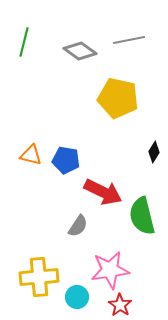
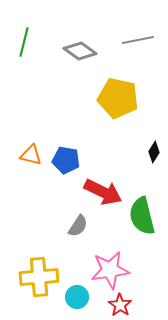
gray line: moved 9 px right
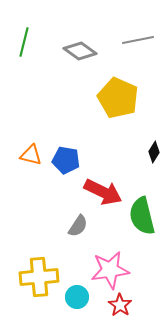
yellow pentagon: rotated 12 degrees clockwise
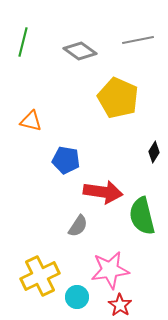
green line: moved 1 px left
orange triangle: moved 34 px up
red arrow: rotated 18 degrees counterclockwise
yellow cross: moved 1 px right, 1 px up; rotated 21 degrees counterclockwise
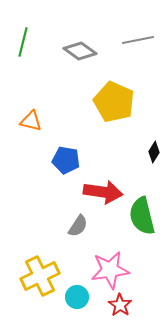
yellow pentagon: moved 4 px left, 4 px down
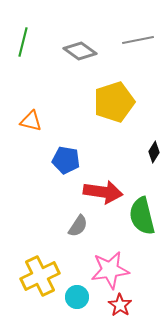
yellow pentagon: rotated 30 degrees clockwise
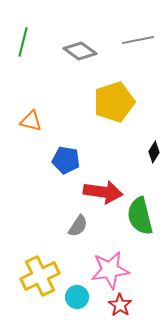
green semicircle: moved 2 px left
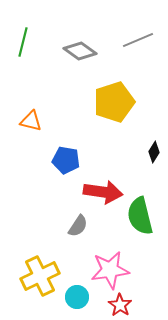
gray line: rotated 12 degrees counterclockwise
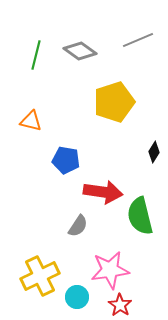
green line: moved 13 px right, 13 px down
